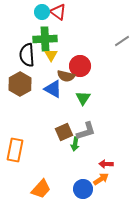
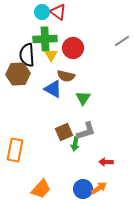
red circle: moved 7 px left, 18 px up
brown hexagon: moved 2 px left, 10 px up; rotated 25 degrees clockwise
red arrow: moved 2 px up
orange arrow: moved 2 px left, 9 px down
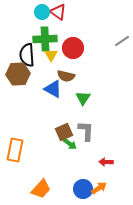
gray L-shape: rotated 70 degrees counterclockwise
green arrow: moved 5 px left; rotated 64 degrees counterclockwise
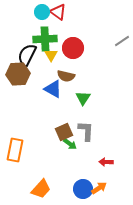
black semicircle: rotated 30 degrees clockwise
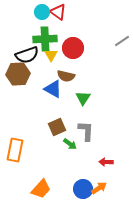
black semicircle: rotated 135 degrees counterclockwise
brown square: moved 7 px left, 5 px up
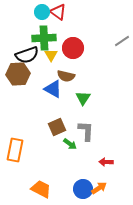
green cross: moved 1 px left, 1 px up
orange trapezoid: rotated 105 degrees counterclockwise
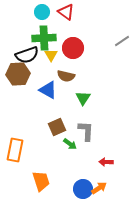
red triangle: moved 8 px right
blue triangle: moved 5 px left, 1 px down
orange trapezoid: moved 8 px up; rotated 45 degrees clockwise
